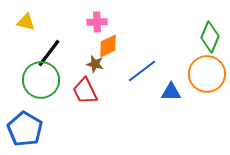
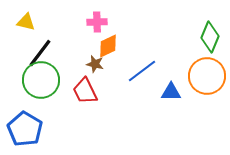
black line: moved 9 px left
orange circle: moved 2 px down
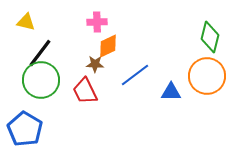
green diamond: rotated 8 degrees counterclockwise
brown star: rotated 12 degrees counterclockwise
blue line: moved 7 px left, 4 px down
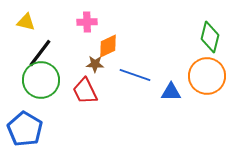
pink cross: moved 10 px left
blue line: rotated 56 degrees clockwise
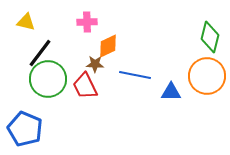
blue line: rotated 8 degrees counterclockwise
green circle: moved 7 px right, 1 px up
red trapezoid: moved 5 px up
blue pentagon: rotated 8 degrees counterclockwise
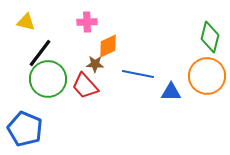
blue line: moved 3 px right, 1 px up
red trapezoid: rotated 16 degrees counterclockwise
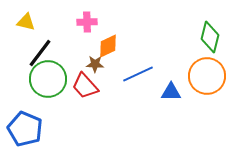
blue line: rotated 36 degrees counterclockwise
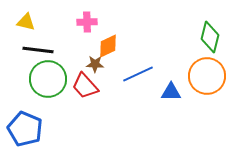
black line: moved 2 px left, 3 px up; rotated 60 degrees clockwise
